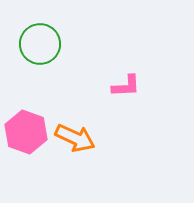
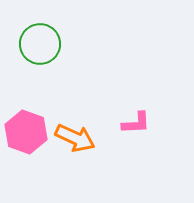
pink L-shape: moved 10 px right, 37 px down
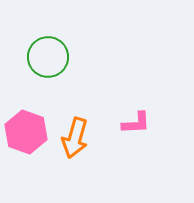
green circle: moved 8 px right, 13 px down
orange arrow: rotated 81 degrees clockwise
